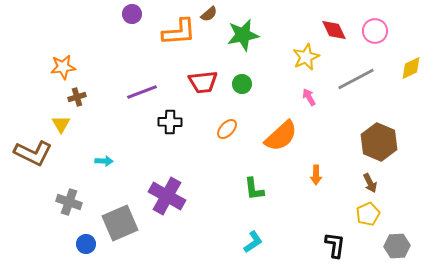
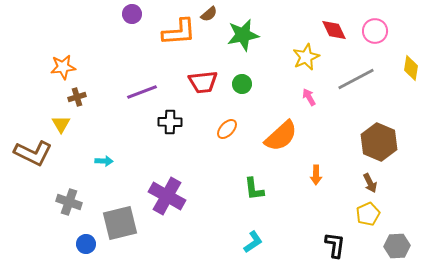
yellow diamond: rotated 55 degrees counterclockwise
gray square: rotated 9 degrees clockwise
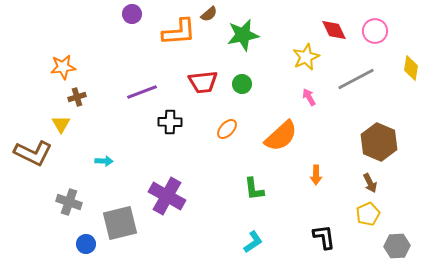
black L-shape: moved 11 px left, 8 px up; rotated 16 degrees counterclockwise
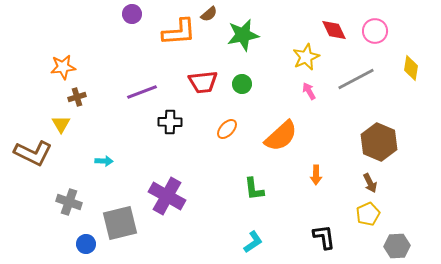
pink arrow: moved 6 px up
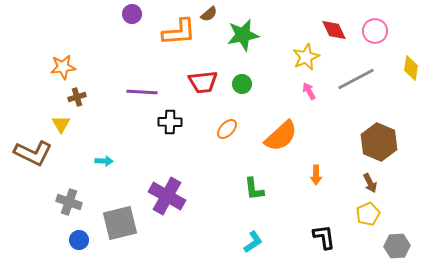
purple line: rotated 24 degrees clockwise
blue circle: moved 7 px left, 4 px up
